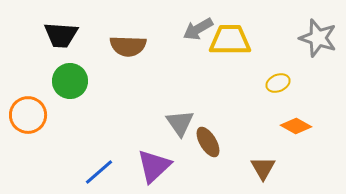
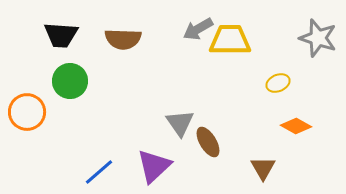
brown semicircle: moved 5 px left, 7 px up
orange circle: moved 1 px left, 3 px up
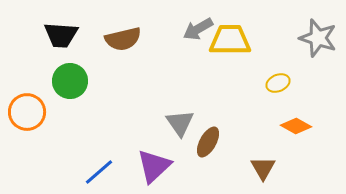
brown semicircle: rotated 15 degrees counterclockwise
brown ellipse: rotated 60 degrees clockwise
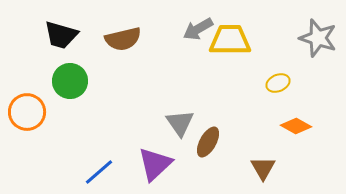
black trapezoid: rotated 12 degrees clockwise
purple triangle: moved 1 px right, 2 px up
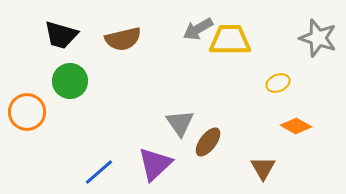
brown ellipse: rotated 8 degrees clockwise
